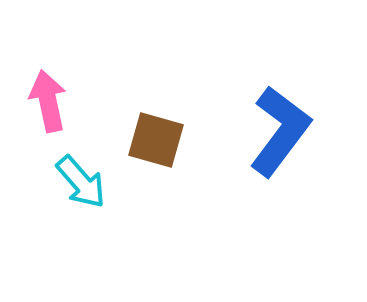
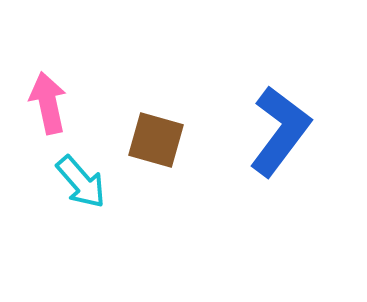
pink arrow: moved 2 px down
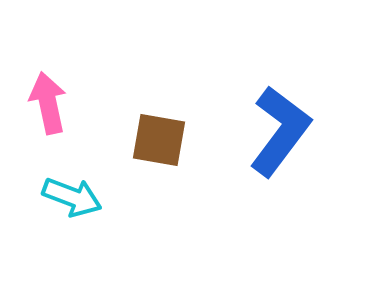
brown square: moved 3 px right; rotated 6 degrees counterclockwise
cyan arrow: moved 9 px left, 15 px down; rotated 28 degrees counterclockwise
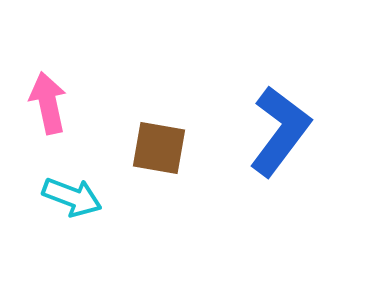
brown square: moved 8 px down
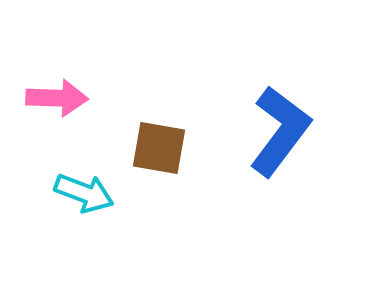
pink arrow: moved 9 px right, 5 px up; rotated 104 degrees clockwise
cyan arrow: moved 12 px right, 4 px up
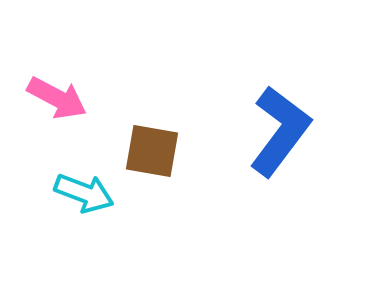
pink arrow: rotated 26 degrees clockwise
brown square: moved 7 px left, 3 px down
